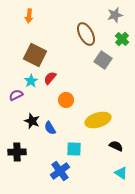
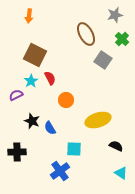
red semicircle: rotated 112 degrees clockwise
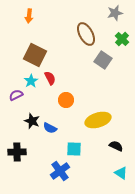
gray star: moved 2 px up
blue semicircle: rotated 32 degrees counterclockwise
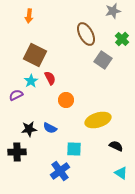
gray star: moved 2 px left, 2 px up
black star: moved 3 px left, 8 px down; rotated 28 degrees counterclockwise
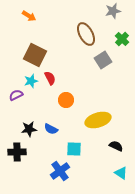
orange arrow: rotated 64 degrees counterclockwise
gray square: rotated 24 degrees clockwise
cyan star: rotated 16 degrees clockwise
blue semicircle: moved 1 px right, 1 px down
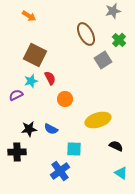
green cross: moved 3 px left, 1 px down
orange circle: moved 1 px left, 1 px up
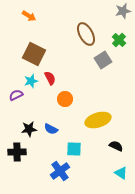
gray star: moved 10 px right
brown square: moved 1 px left, 1 px up
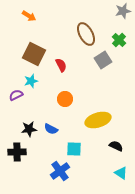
red semicircle: moved 11 px right, 13 px up
